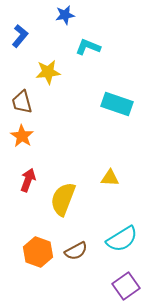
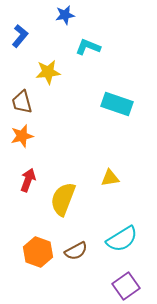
orange star: rotated 25 degrees clockwise
yellow triangle: rotated 12 degrees counterclockwise
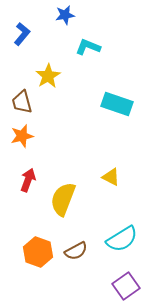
blue L-shape: moved 2 px right, 2 px up
yellow star: moved 4 px down; rotated 25 degrees counterclockwise
yellow triangle: moved 1 px right, 1 px up; rotated 36 degrees clockwise
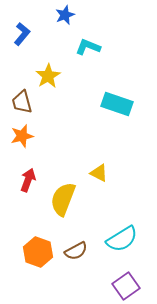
blue star: rotated 12 degrees counterclockwise
yellow triangle: moved 12 px left, 4 px up
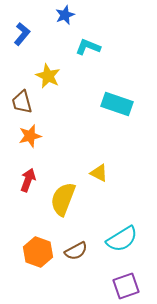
yellow star: rotated 15 degrees counterclockwise
orange star: moved 8 px right
purple square: rotated 16 degrees clockwise
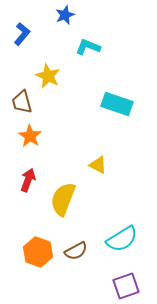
orange star: rotated 25 degrees counterclockwise
yellow triangle: moved 1 px left, 8 px up
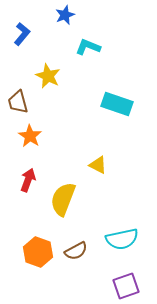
brown trapezoid: moved 4 px left
cyan semicircle: rotated 20 degrees clockwise
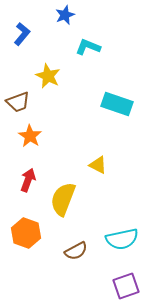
brown trapezoid: rotated 95 degrees counterclockwise
orange hexagon: moved 12 px left, 19 px up
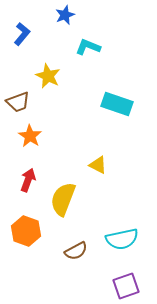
orange hexagon: moved 2 px up
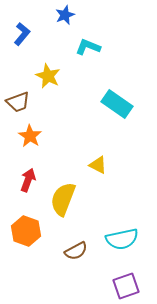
cyan rectangle: rotated 16 degrees clockwise
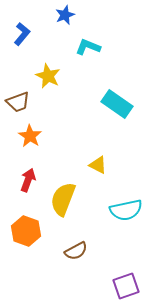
cyan semicircle: moved 4 px right, 29 px up
